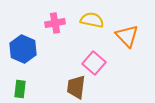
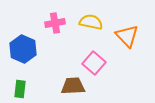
yellow semicircle: moved 1 px left, 2 px down
brown trapezoid: moved 3 px left, 1 px up; rotated 80 degrees clockwise
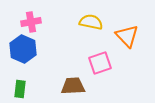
pink cross: moved 24 px left, 1 px up
pink square: moved 6 px right; rotated 30 degrees clockwise
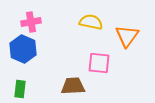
orange triangle: rotated 20 degrees clockwise
pink square: moved 1 px left; rotated 25 degrees clockwise
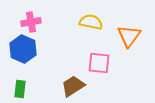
orange triangle: moved 2 px right
brown trapezoid: rotated 30 degrees counterclockwise
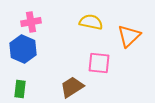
orange triangle: rotated 10 degrees clockwise
brown trapezoid: moved 1 px left, 1 px down
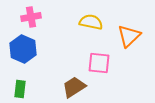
pink cross: moved 5 px up
brown trapezoid: moved 2 px right
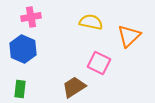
pink square: rotated 20 degrees clockwise
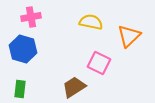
blue hexagon: rotated 8 degrees counterclockwise
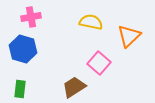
pink square: rotated 15 degrees clockwise
